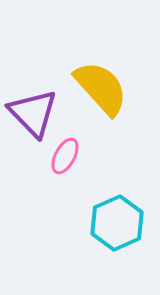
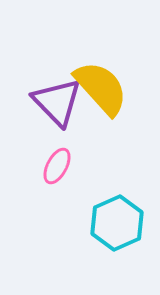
purple triangle: moved 24 px right, 11 px up
pink ellipse: moved 8 px left, 10 px down
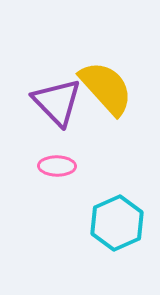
yellow semicircle: moved 5 px right
pink ellipse: rotated 63 degrees clockwise
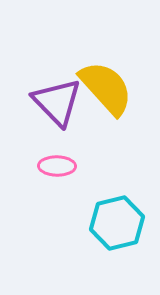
cyan hexagon: rotated 10 degrees clockwise
